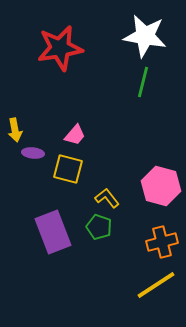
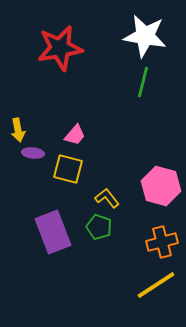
yellow arrow: moved 3 px right
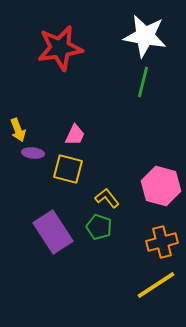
yellow arrow: rotated 10 degrees counterclockwise
pink trapezoid: rotated 15 degrees counterclockwise
purple rectangle: rotated 12 degrees counterclockwise
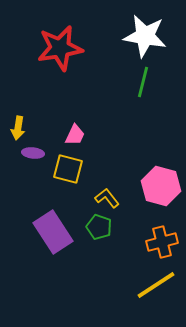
yellow arrow: moved 2 px up; rotated 30 degrees clockwise
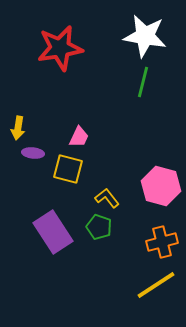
pink trapezoid: moved 4 px right, 2 px down
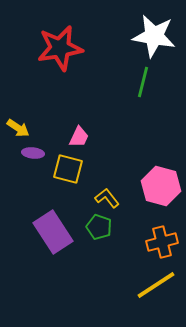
white star: moved 9 px right
yellow arrow: rotated 65 degrees counterclockwise
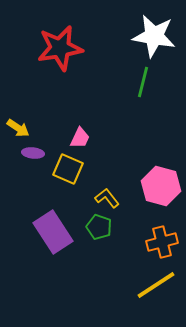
pink trapezoid: moved 1 px right, 1 px down
yellow square: rotated 8 degrees clockwise
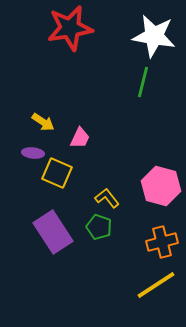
red star: moved 10 px right, 20 px up
yellow arrow: moved 25 px right, 6 px up
yellow square: moved 11 px left, 4 px down
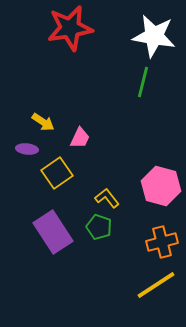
purple ellipse: moved 6 px left, 4 px up
yellow square: rotated 32 degrees clockwise
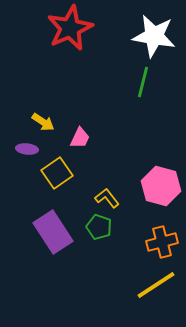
red star: rotated 15 degrees counterclockwise
